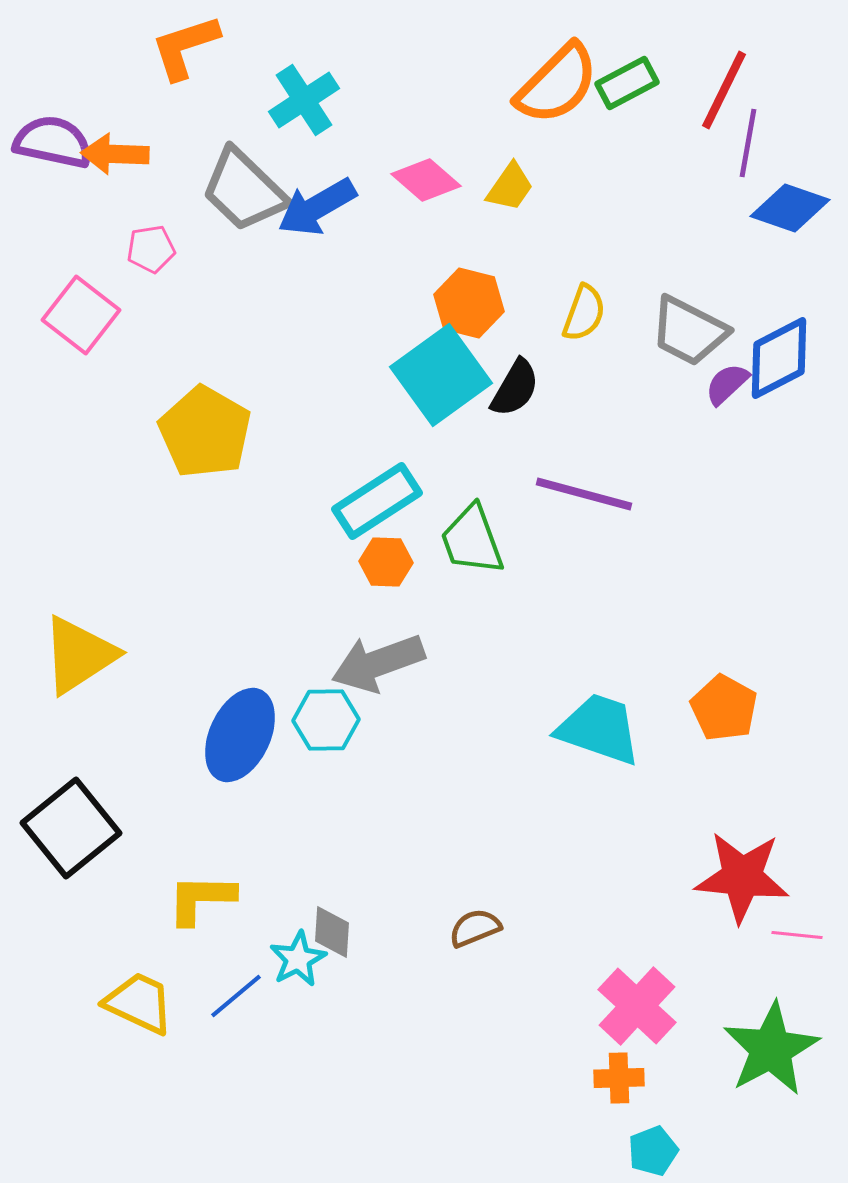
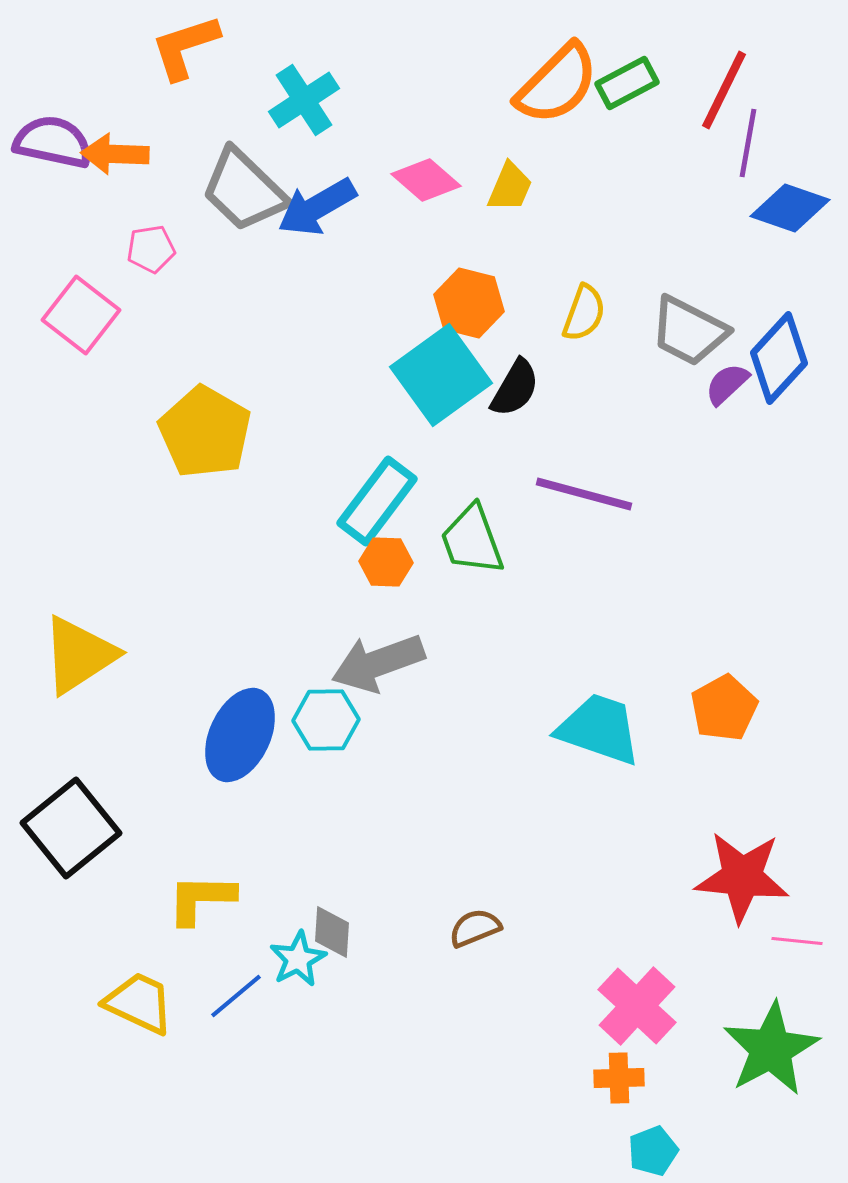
yellow trapezoid at (510, 187): rotated 12 degrees counterclockwise
blue diamond at (779, 358): rotated 20 degrees counterclockwise
cyan rectangle at (377, 501): rotated 20 degrees counterclockwise
orange pentagon at (724, 708): rotated 14 degrees clockwise
pink line at (797, 935): moved 6 px down
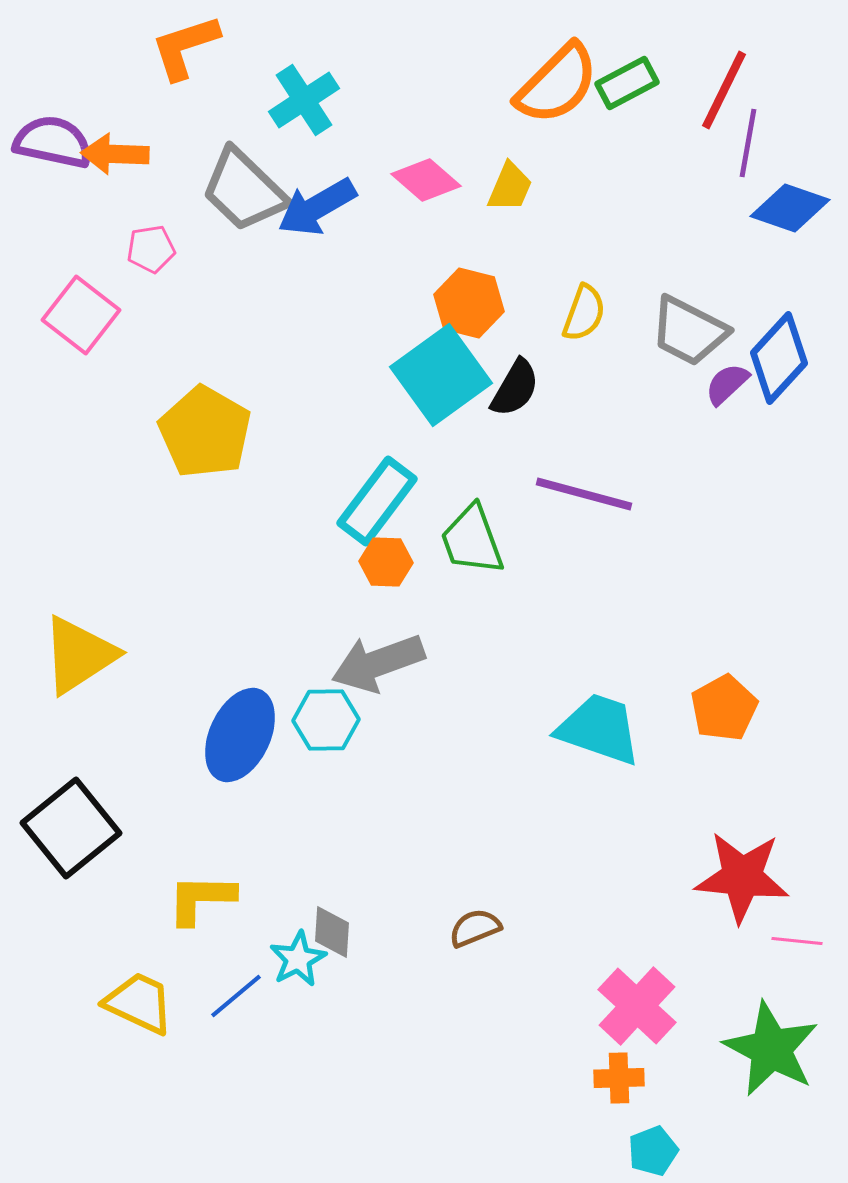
green star at (771, 1049): rotated 16 degrees counterclockwise
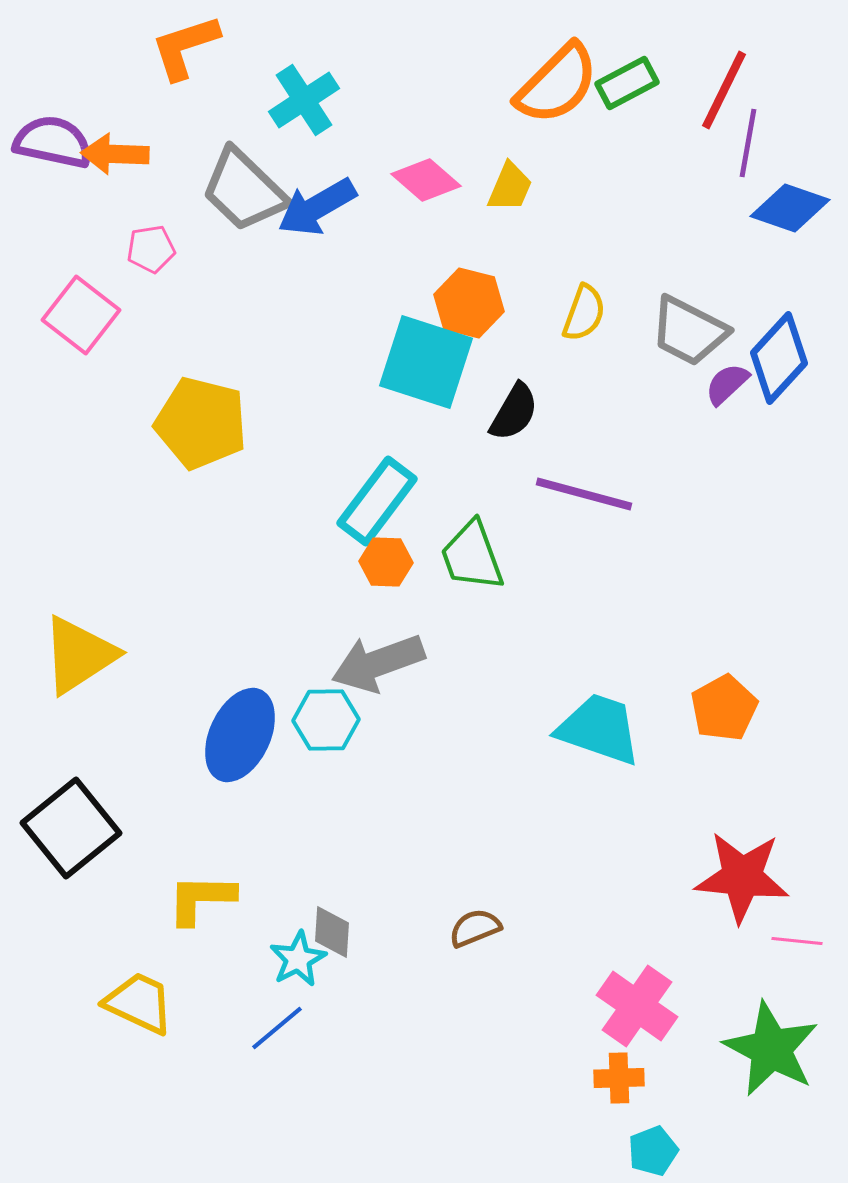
cyan square at (441, 375): moved 15 px left, 13 px up; rotated 36 degrees counterclockwise
black semicircle at (515, 388): moved 1 px left, 24 px down
yellow pentagon at (205, 432): moved 4 px left, 9 px up; rotated 16 degrees counterclockwise
green trapezoid at (472, 540): moved 16 px down
blue line at (236, 996): moved 41 px right, 32 px down
pink cross at (637, 1006): rotated 8 degrees counterclockwise
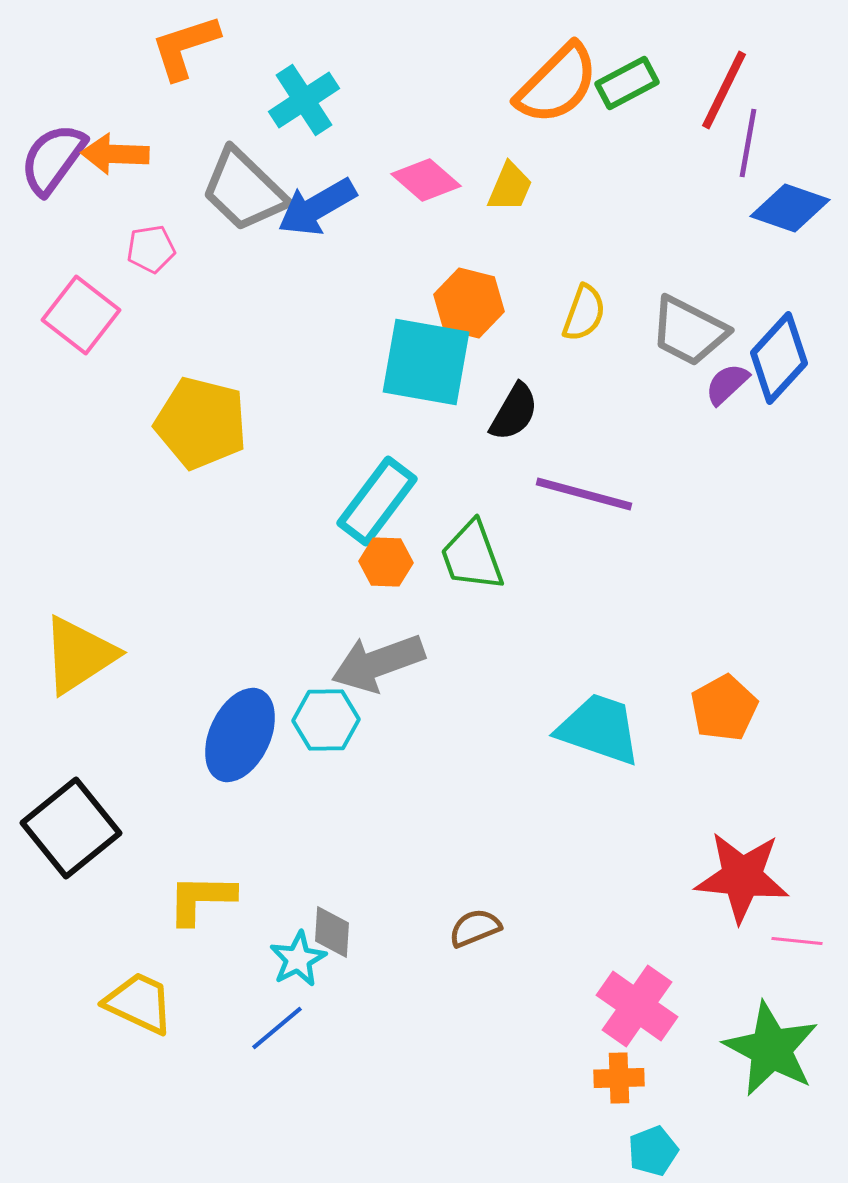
purple semicircle at (53, 142): moved 17 px down; rotated 66 degrees counterclockwise
cyan square at (426, 362): rotated 8 degrees counterclockwise
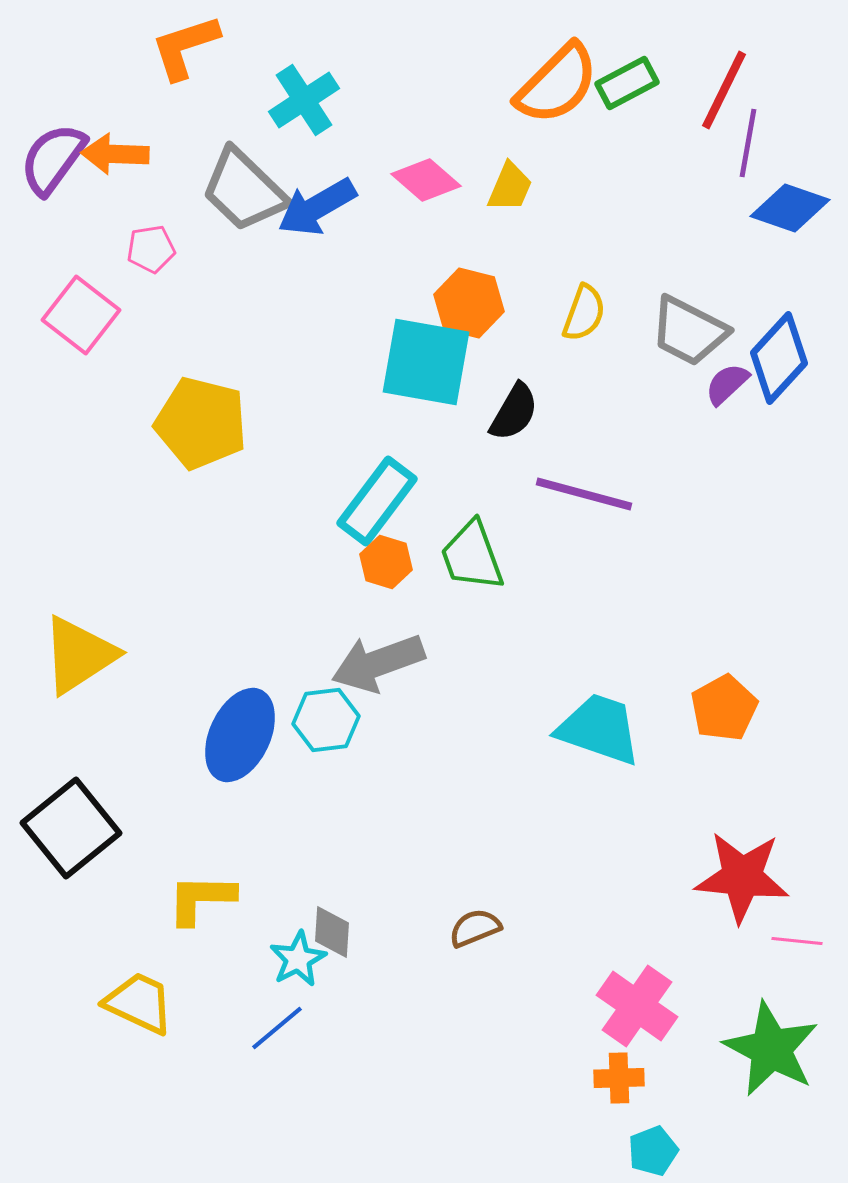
orange hexagon at (386, 562): rotated 15 degrees clockwise
cyan hexagon at (326, 720): rotated 6 degrees counterclockwise
